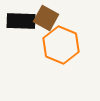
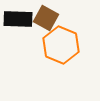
black rectangle: moved 3 px left, 2 px up
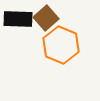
brown square: rotated 20 degrees clockwise
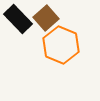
black rectangle: rotated 44 degrees clockwise
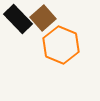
brown square: moved 3 px left
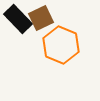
brown square: moved 2 px left; rotated 15 degrees clockwise
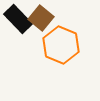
brown square: rotated 25 degrees counterclockwise
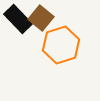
orange hexagon: rotated 21 degrees clockwise
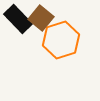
orange hexagon: moved 5 px up
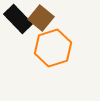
orange hexagon: moved 8 px left, 8 px down
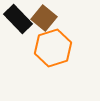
brown square: moved 3 px right
